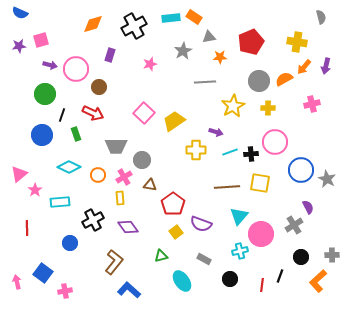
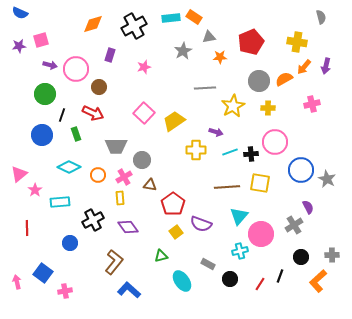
pink star at (150, 64): moved 6 px left, 3 px down
gray line at (205, 82): moved 6 px down
gray rectangle at (204, 259): moved 4 px right, 5 px down
red line at (262, 285): moved 2 px left, 1 px up; rotated 24 degrees clockwise
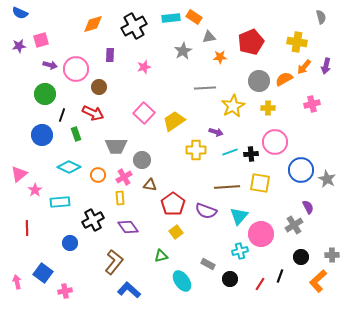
purple rectangle at (110, 55): rotated 16 degrees counterclockwise
purple semicircle at (201, 224): moved 5 px right, 13 px up
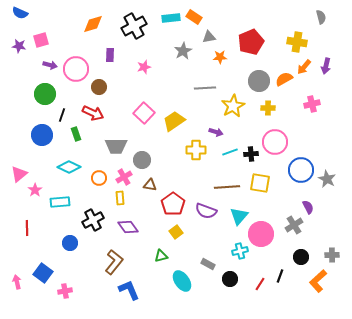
purple star at (19, 46): rotated 16 degrees clockwise
orange circle at (98, 175): moved 1 px right, 3 px down
blue L-shape at (129, 290): rotated 25 degrees clockwise
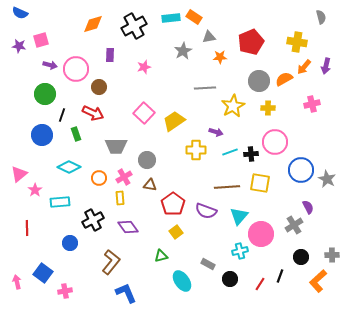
gray circle at (142, 160): moved 5 px right
brown L-shape at (114, 262): moved 3 px left
blue L-shape at (129, 290): moved 3 px left, 3 px down
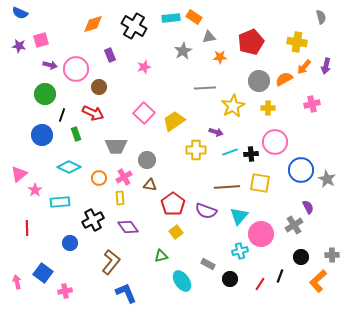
black cross at (134, 26): rotated 30 degrees counterclockwise
purple rectangle at (110, 55): rotated 24 degrees counterclockwise
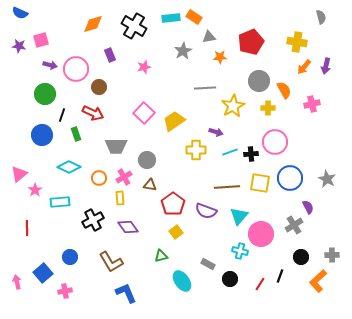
orange semicircle at (284, 79): moved 11 px down; rotated 90 degrees clockwise
blue circle at (301, 170): moved 11 px left, 8 px down
blue circle at (70, 243): moved 14 px down
cyan cross at (240, 251): rotated 28 degrees clockwise
brown L-shape at (111, 262): rotated 110 degrees clockwise
blue square at (43, 273): rotated 12 degrees clockwise
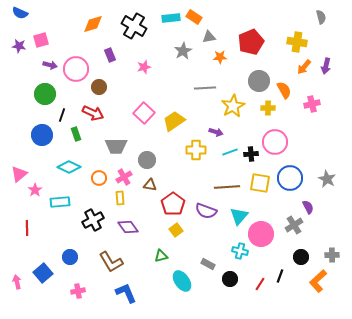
yellow square at (176, 232): moved 2 px up
pink cross at (65, 291): moved 13 px right
